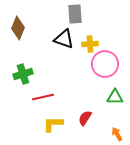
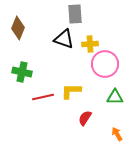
green cross: moved 1 px left, 2 px up; rotated 30 degrees clockwise
yellow L-shape: moved 18 px right, 33 px up
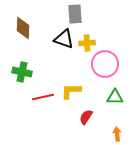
brown diamond: moved 5 px right; rotated 20 degrees counterclockwise
yellow cross: moved 3 px left, 1 px up
red semicircle: moved 1 px right, 1 px up
orange arrow: rotated 24 degrees clockwise
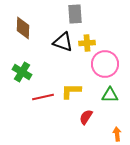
black triangle: moved 1 px left, 3 px down
green cross: rotated 18 degrees clockwise
green triangle: moved 5 px left, 2 px up
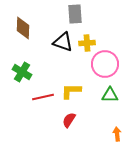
red semicircle: moved 17 px left, 3 px down
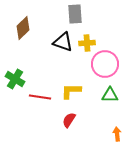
brown diamond: rotated 45 degrees clockwise
green cross: moved 7 px left, 7 px down
red line: moved 3 px left; rotated 20 degrees clockwise
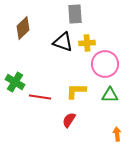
green cross: moved 3 px down
yellow L-shape: moved 5 px right
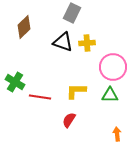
gray rectangle: moved 3 px left, 1 px up; rotated 30 degrees clockwise
brown diamond: moved 1 px right, 1 px up
pink circle: moved 8 px right, 3 px down
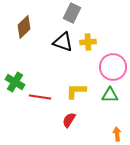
yellow cross: moved 1 px right, 1 px up
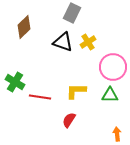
yellow cross: rotated 28 degrees counterclockwise
